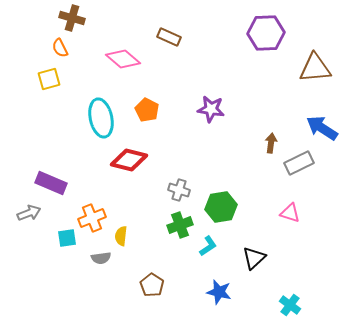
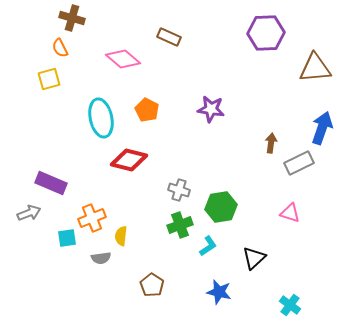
blue arrow: rotated 76 degrees clockwise
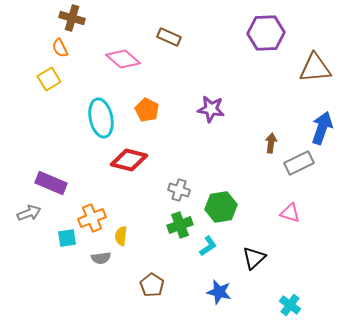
yellow square: rotated 15 degrees counterclockwise
